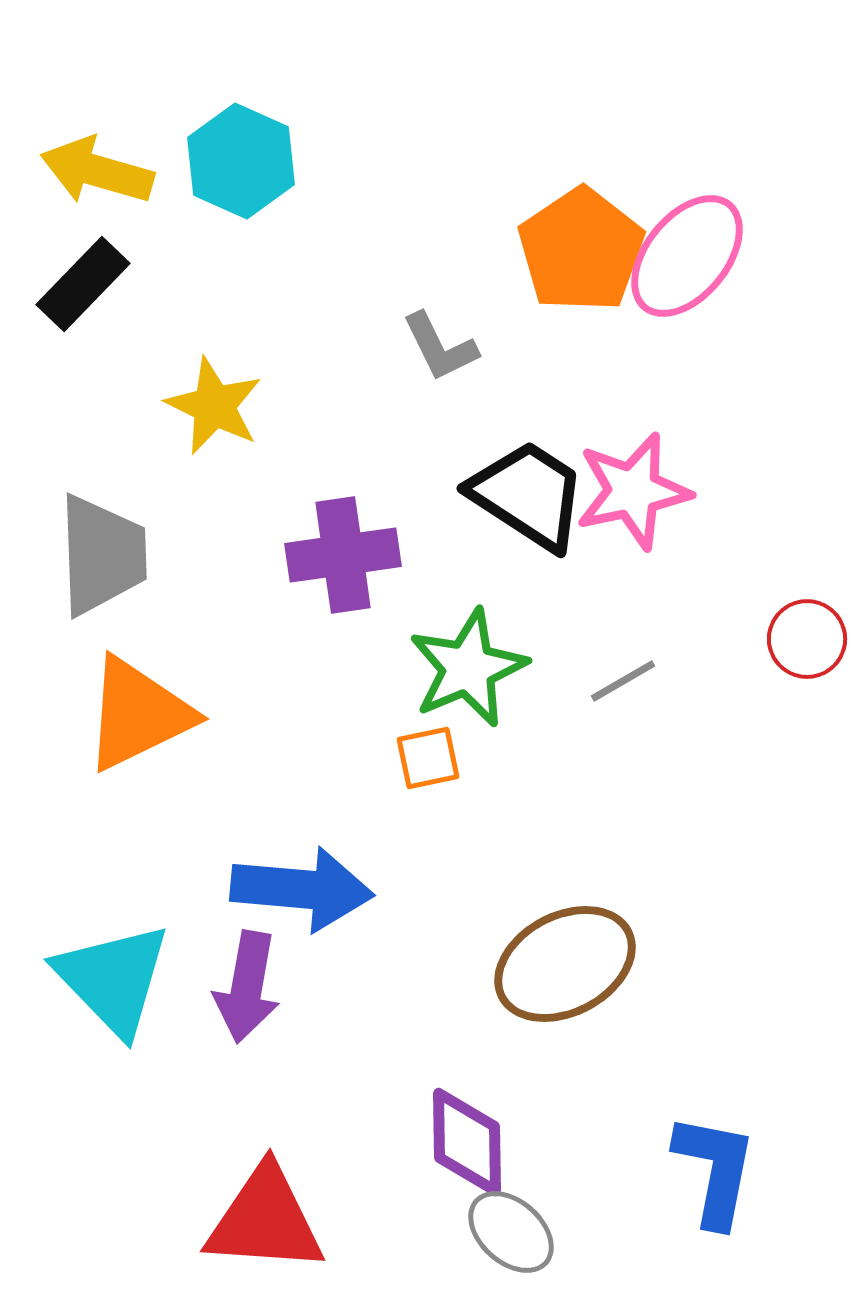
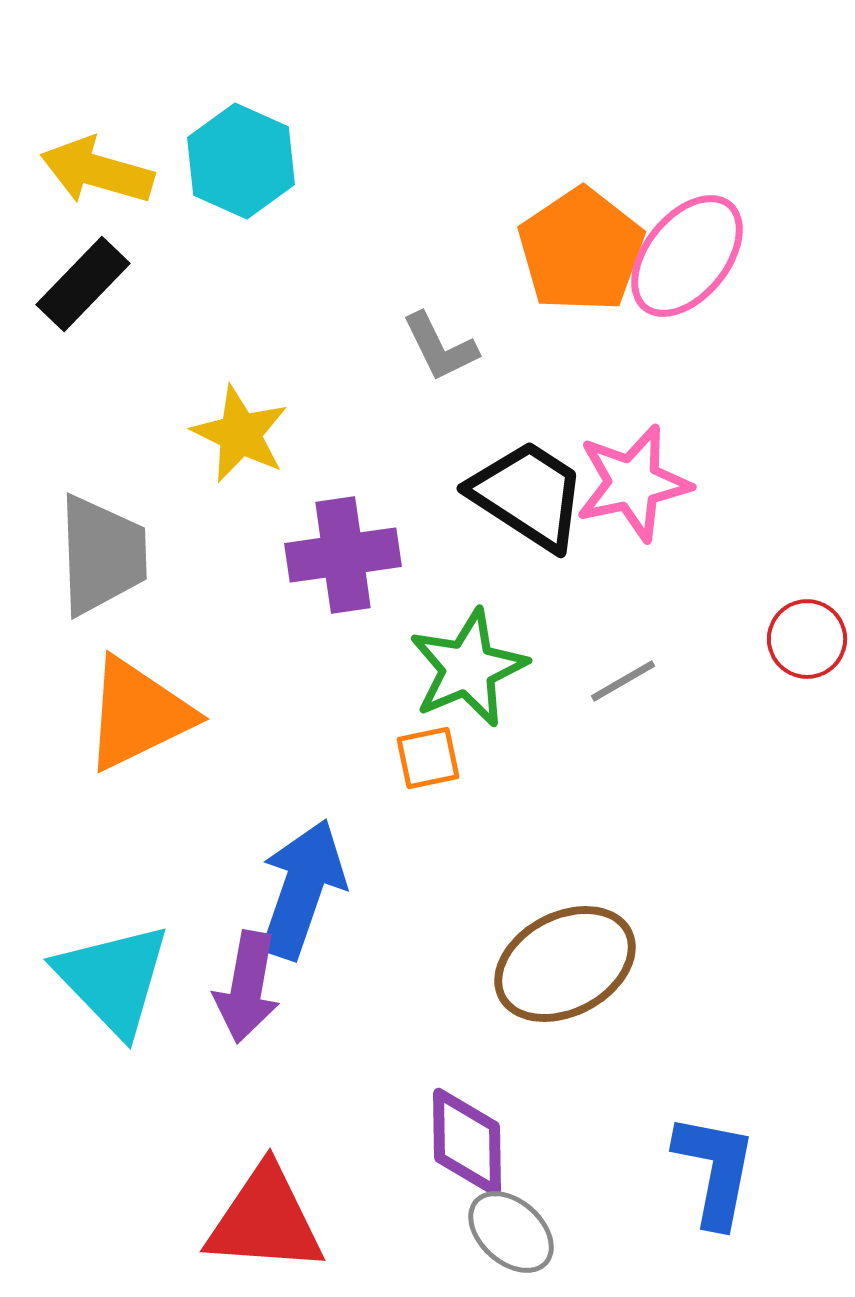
yellow star: moved 26 px right, 28 px down
pink star: moved 8 px up
blue arrow: rotated 76 degrees counterclockwise
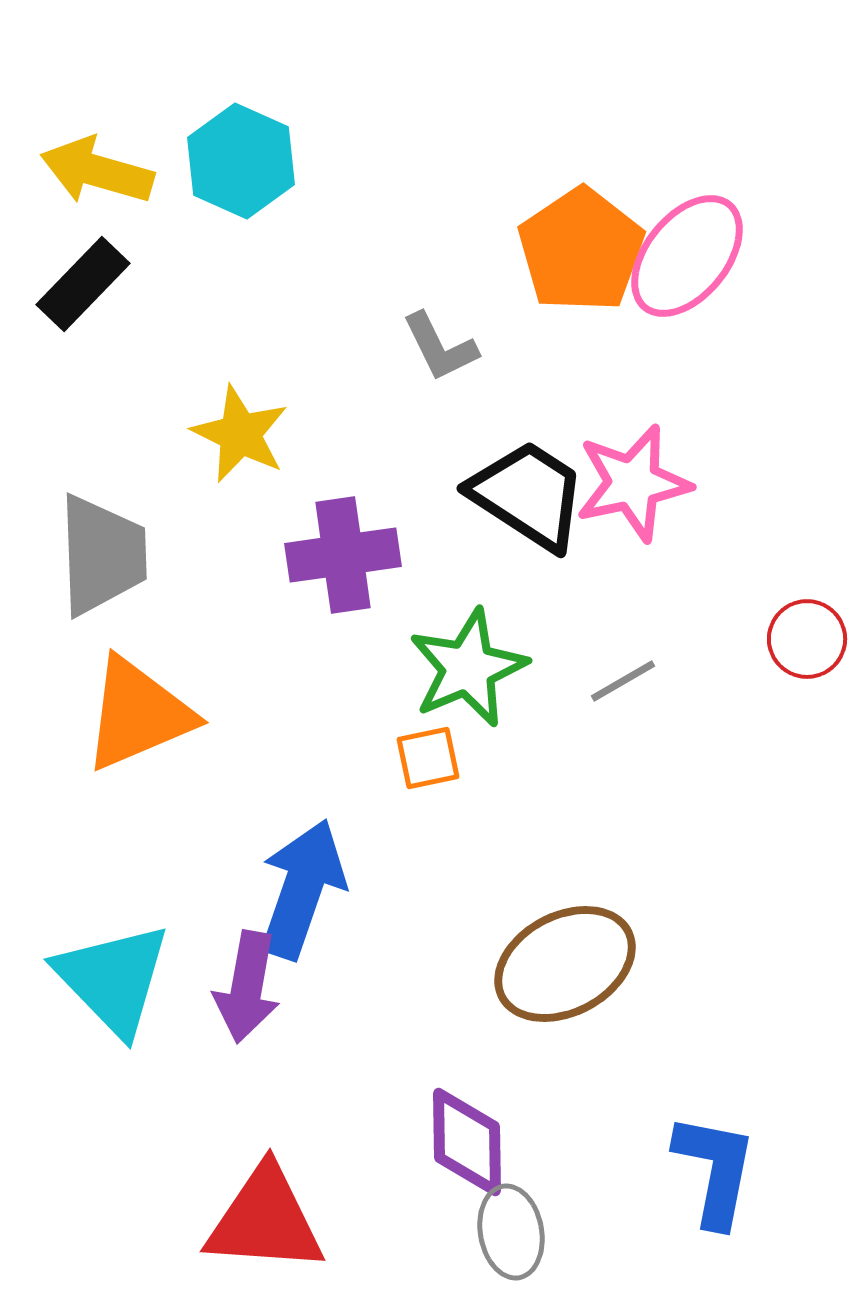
orange triangle: rotated 3 degrees clockwise
gray ellipse: rotated 38 degrees clockwise
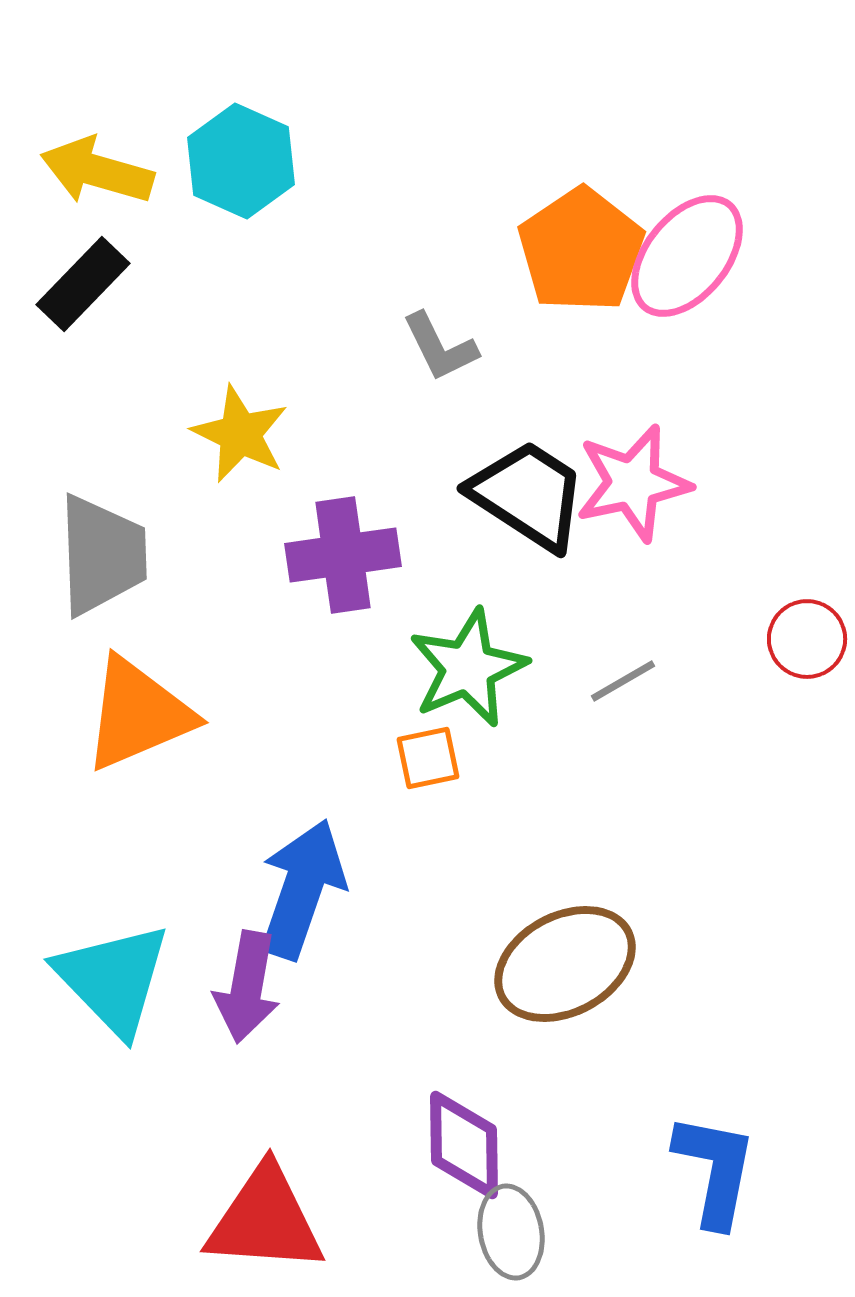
purple diamond: moved 3 px left, 3 px down
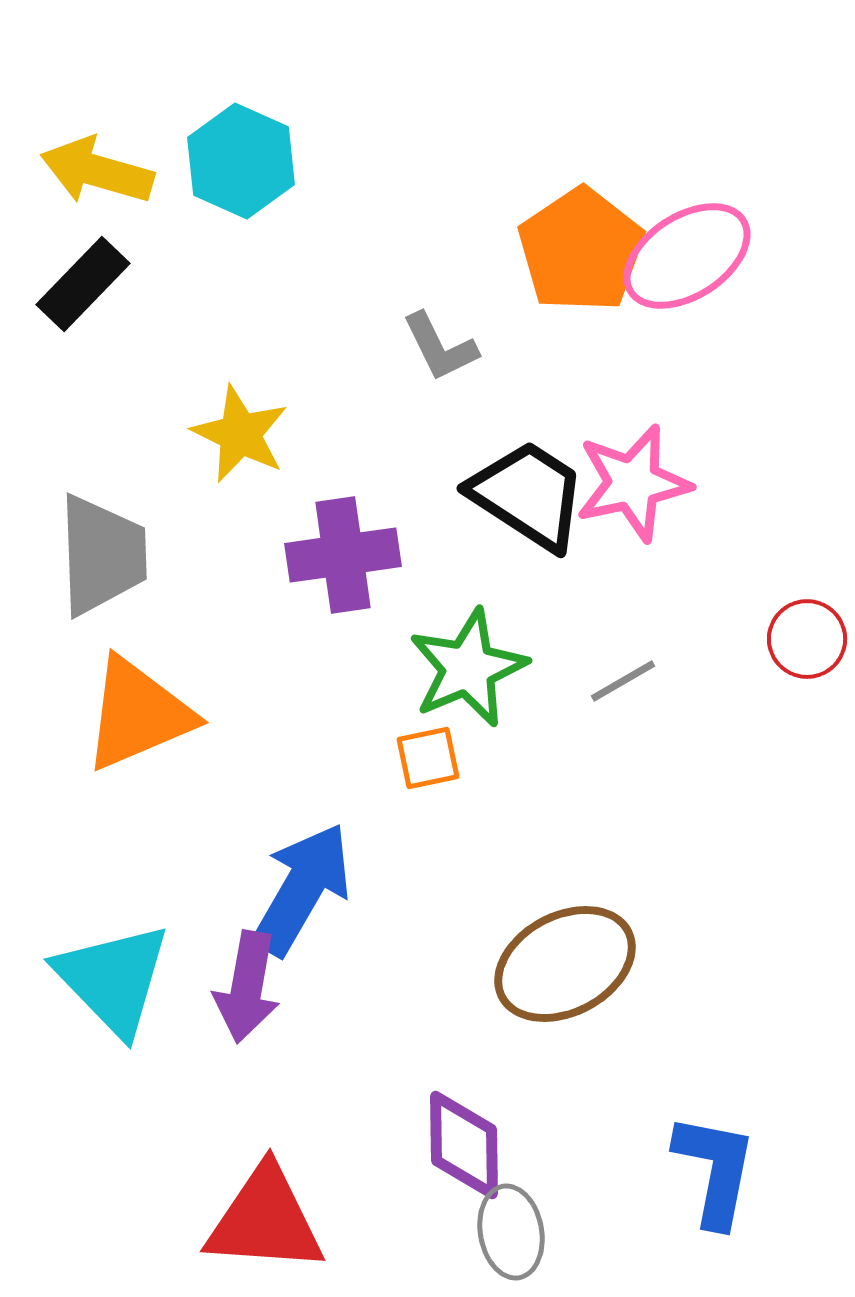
pink ellipse: rotated 18 degrees clockwise
blue arrow: rotated 11 degrees clockwise
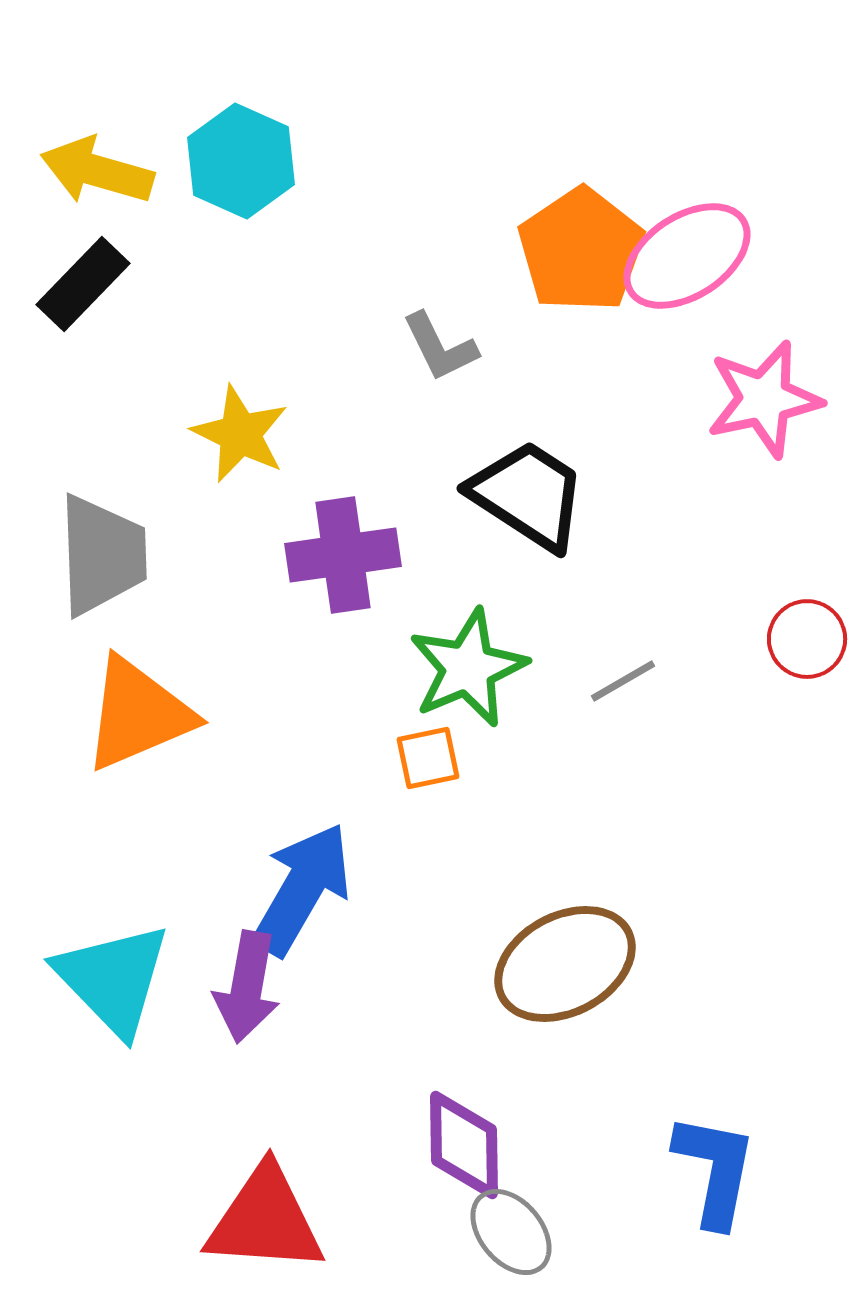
pink star: moved 131 px right, 84 px up
gray ellipse: rotated 30 degrees counterclockwise
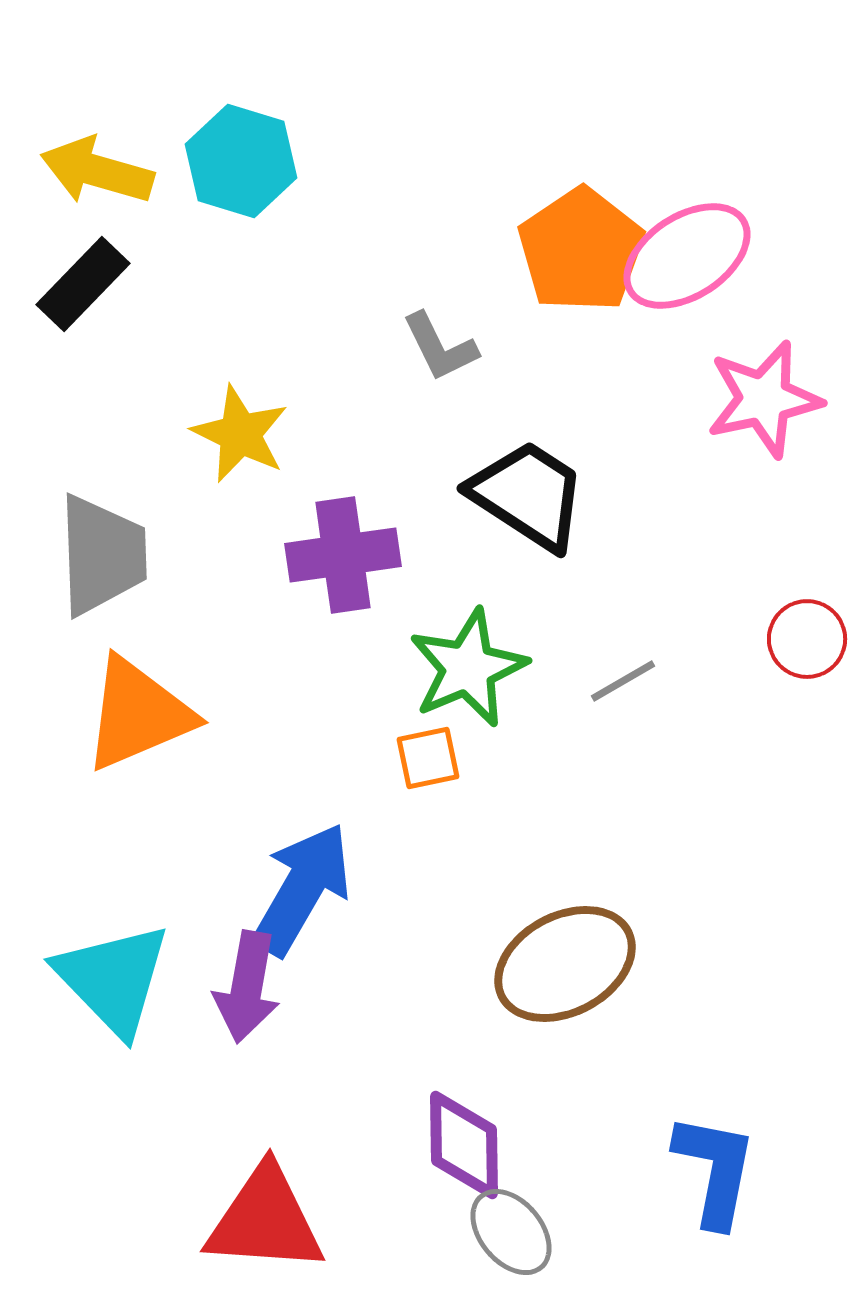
cyan hexagon: rotated 7 degrees counterclockwise
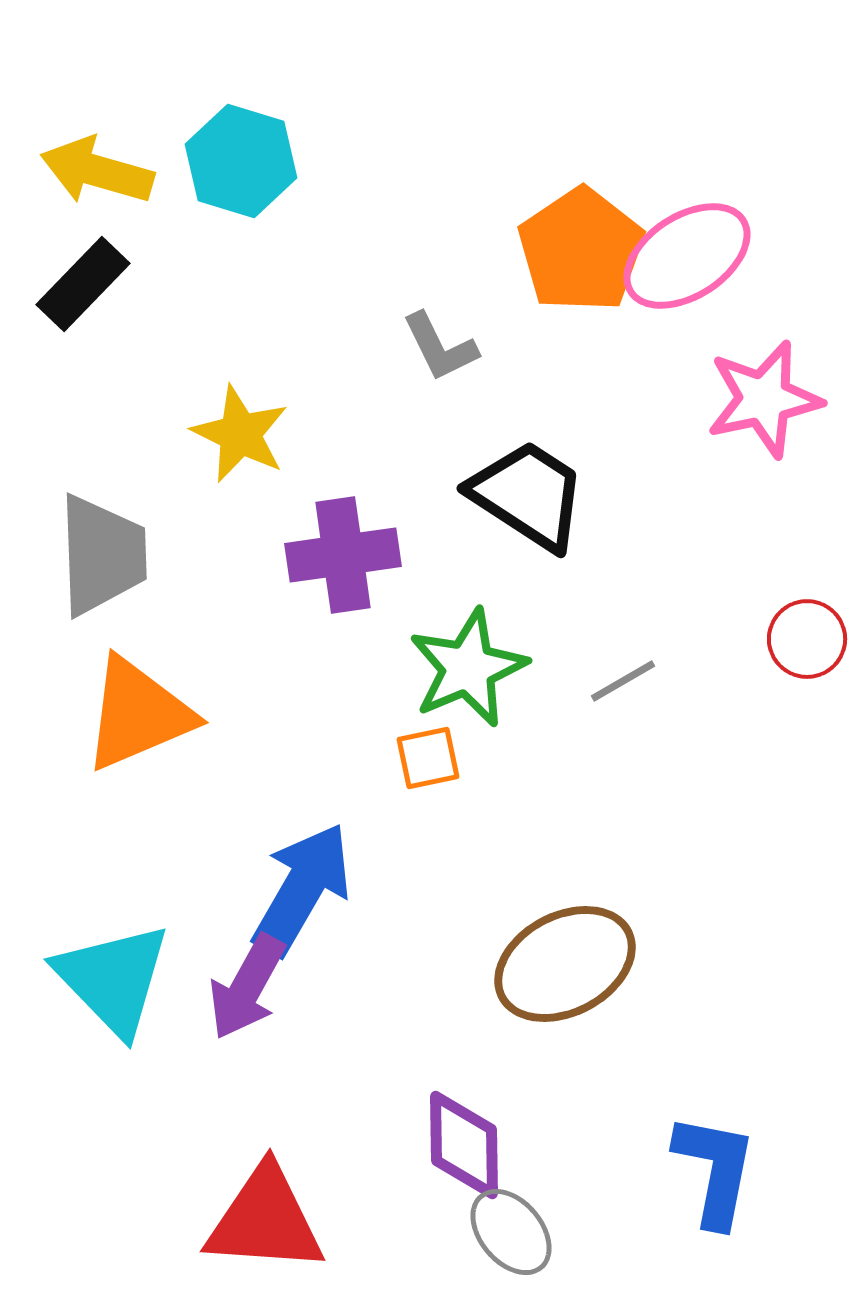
purple arrow: rotated 19 degrees clockwise
